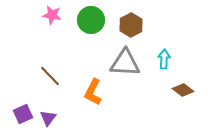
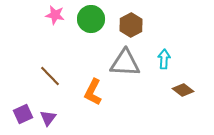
pink star: moved 3 px right
green circle: moved 1 px up
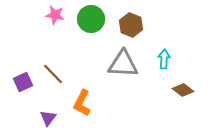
brown hexagon: rotated 10 degrees counterclockwise
gray triangle: moved 2 px left, 1 px down
brown line: moved 3 px right, 2 px up
orange L-shape: moved 11 px left, 11 px down
purple square: moved 32 px up
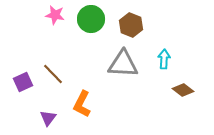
orange L-shape: moved 1 px down
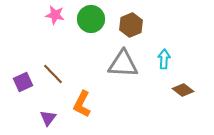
brown hexagon: rotated 15 degrees clockwise
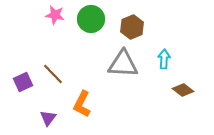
brown hexagon: moved 1 px right, 2 px down
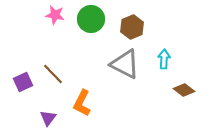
gray triangle: moved 2 px right; rotated 24 degrees clockwise
brown diamond: moved 1 px right
orange L-shape: moved 1 px up
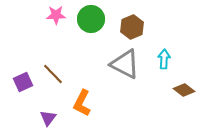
pink star: moved 1 px right; rotated 12 degrees counterclockwise
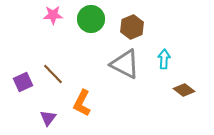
pink star: moved 3 px left
